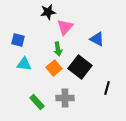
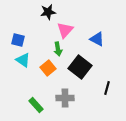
pink triangle: moved 3 px down
cyan triangle: moved 1 px left, 4 px up; rotated 28 degrees clockwise
orange square: moved 6 px left
green rectangle: moved 1 px left, 3 px down
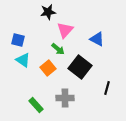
green arrow: rotated 40 degrees counterclockwise
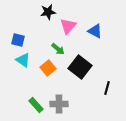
pink triangle: moved 3 px right, 4 px up
blue triangle: moved 2 px left, 8 px up
gray cross: moved 6 px left, 6 px down
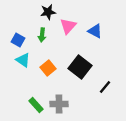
blue square: rotated 16 degrees clockwise
green arrow: moved 16 px left, 14 px up; rotated 56 degrees clockwise
black line: moved 2 px left, 1 px up; rotated 24 degrees clockwise
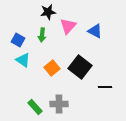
orange square: moved 4 px right
black line: rotated 48 degrees clockwise
green rectangle: moved 1 px left, 2 px down
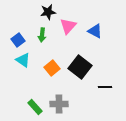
blue square: rotated 24 degrees clockwise
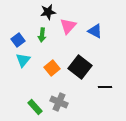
cyan triangle: rotated 35 degrees clockwise
gray cross: moved 2 px up; rotated 24 degrees clockwise
